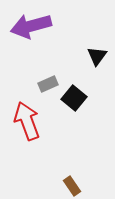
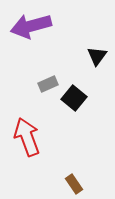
red arrow: moved 16 px down
brown rectangle: moved 2 px right, 2 px up
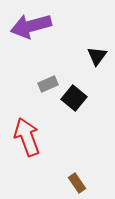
brown rectangle: moved 3 px right, 1 px up
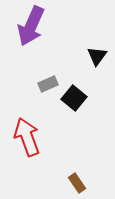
purple arrow: rotated 51 degrees counterclockwise
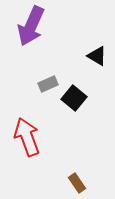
black triangle: rotated 35 degrees counterclockwise
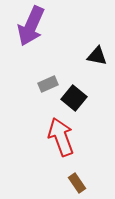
black triangle: rotated 20 degrees counterclockwise
red arrow: moved 34 px right
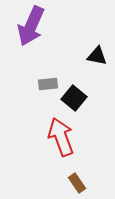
gray rectangle: rotated 18 degrees clockwise
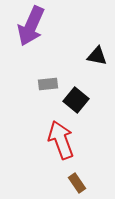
black square: moved 2 px right, 2 px down
red arrow: moved 3 px down
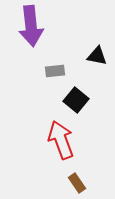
purple arrow: rotated 30 degrees counterclockwise
gray rectangle: moved 7 px right, 13 px up
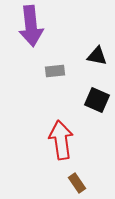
black square: moved 21 px right; rotated 15 degrees counterclockwise
red arrow: rotated 12 degrees clockwise
